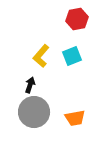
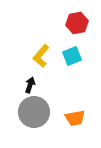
red hexagon: moved 4 px down
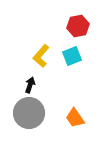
red hexagon: moved 1 px right, 3 px down
gray circle: moved 5 px left, 1 px down
orange trapezoid: rotated 65 degrees clockwise
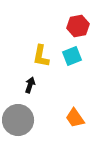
yellow L-shape: rotated 30 degrees counterclockwise
gray circle: moved 11 px left, 7 px down
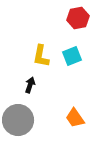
red hexagon: moved 8 px up
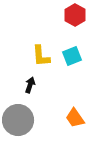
red hexagon: moved 3 px left, 3 px up; rotated 20 degrees counterclockwise
yellow L-shape: rotated 15 degrees counterclockwise
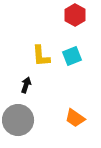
black arrow: moved 4 px left
orange trapezoid: rotated 20 degrees counterclockwise
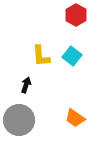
red hexagon: moved 1 px right
cyan square: rotated 30 degrees counterclockwise
gray circle: moved 1 px right
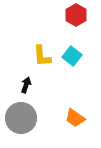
yellow L-shape: moved 1 px right
gray circle: moved 2 px right, 2 px up
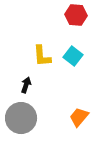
red hexagon: rotated 25 degrees counterclockwise
cyan square: moved 1 px right
orange trapezoid: moved 4 px right, 1 px up; rotated 95 degrees clockwise
